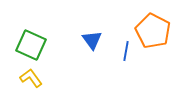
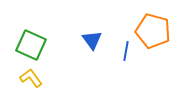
orange pentagon: rotated 12 degrees counterclockwise
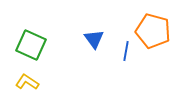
blue triangle: moved 2 px right, 1 px up
yellow L-shape: moved 4 px left, 4 px down; rotated 20 degrees counterclockwise
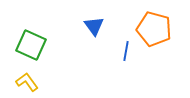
orange pentagon: moved 1 px right, 2 px up
blue triangle: moved 13 px up
yellow L-shape: rotated 20 degrees clockwise
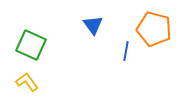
blue triangle: moved 1 px left, 1 px up
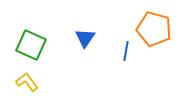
blue triangle: moved 8 px left, 13 px down; rotated 10 degrees clockwise
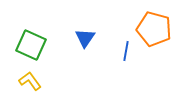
yellow L-shape: moved 3 px right, 1 px up
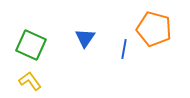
blue line: moved 2 px left, 2 px up
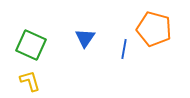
yellow L-shape: rotated 20 degrees clockwise
